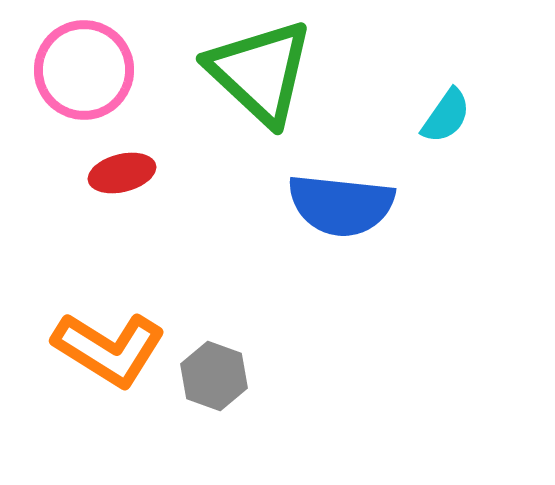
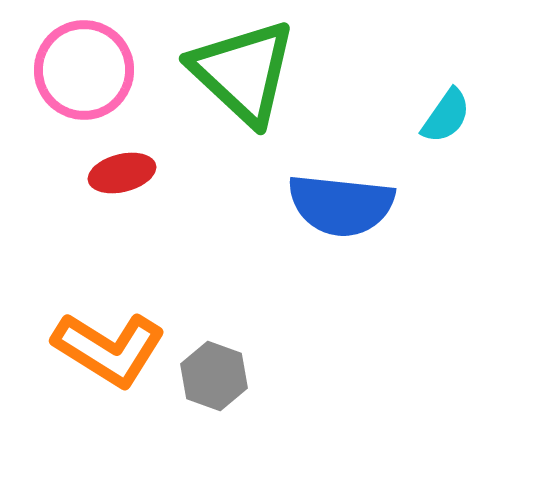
green triangle: moved 17 px left
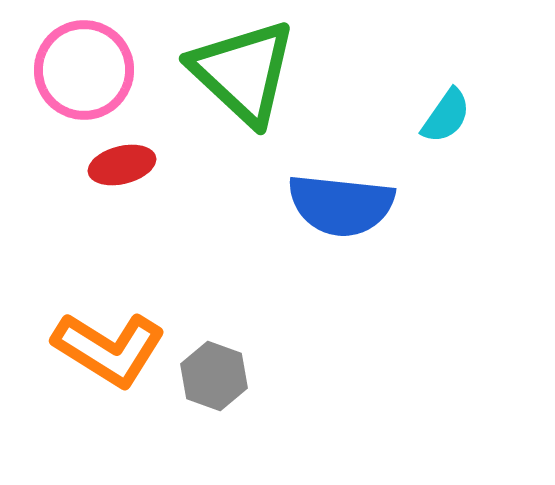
red ellipse: moved 8 px up
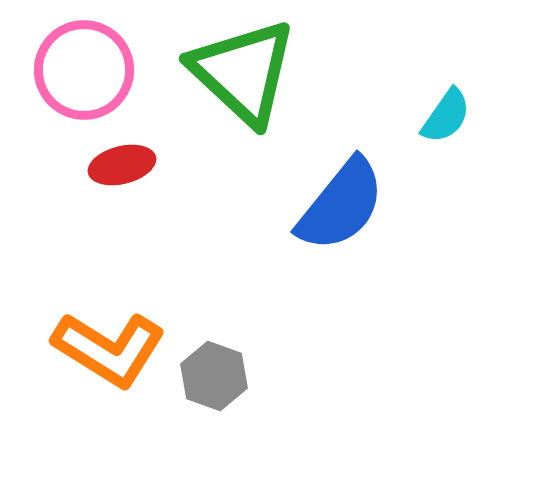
blue semicircle: rotated 57 degrees counterclockwise
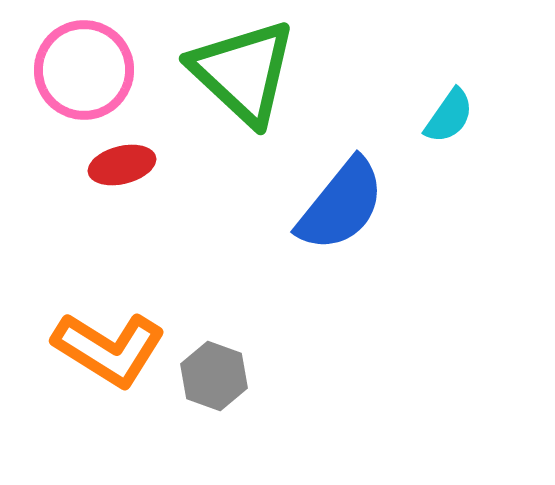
cyan semicircle: moved 3 px right
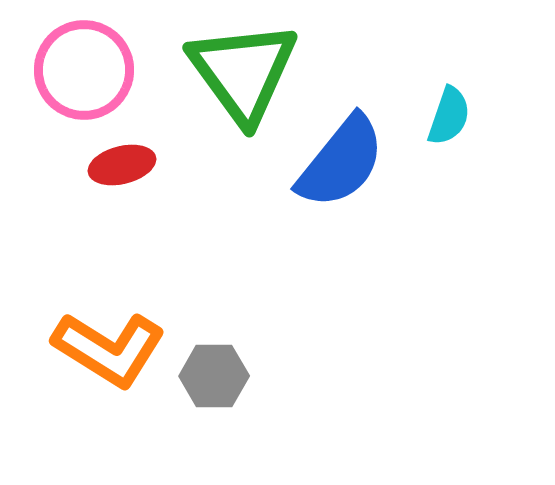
green triangle: rotated 11 degrees clockwise
cyan semicircle: rotated 16 degrees counterclockwise
blue semicircle: moved 43 px up
gray hexagon: rotated 20 degrees counterclockwise
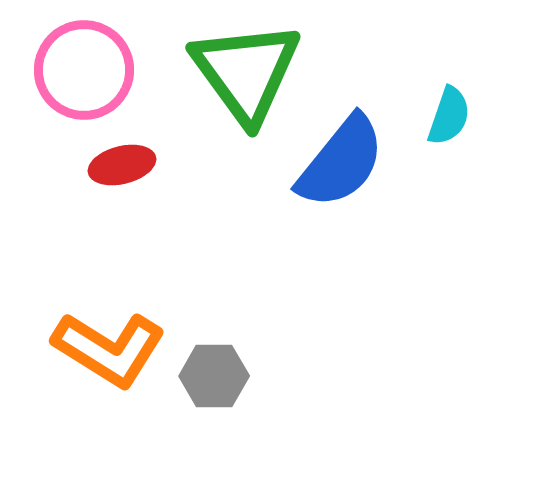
green triangle: moved 3 px right
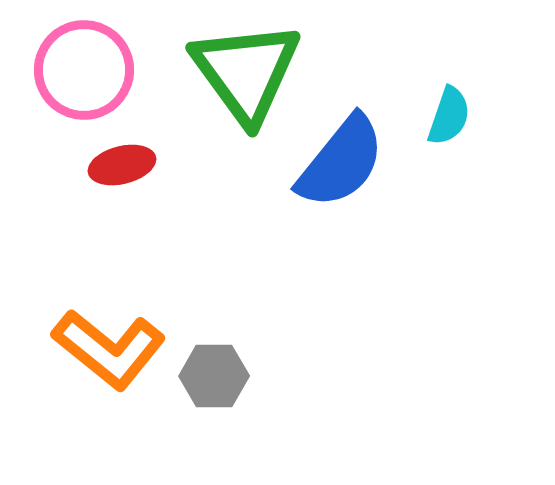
orange L-shape: rotated 7 degrees clockwise
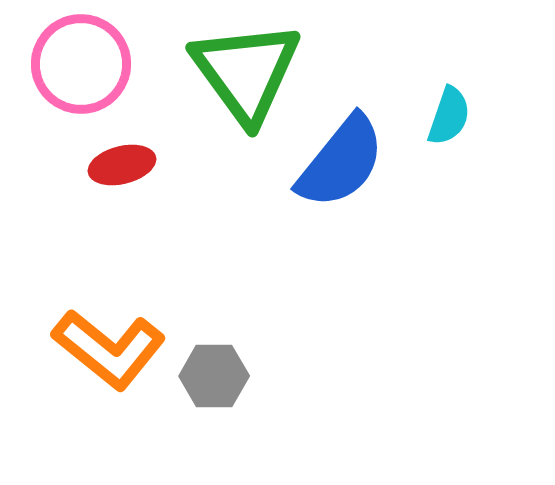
pink circle: moved 3 px left, 6 px up
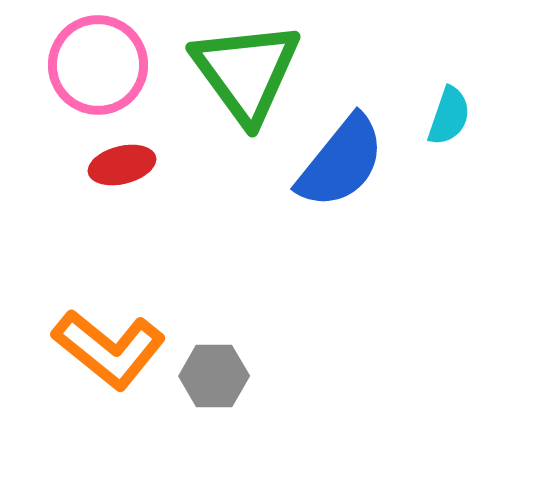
pink circle: moved 17 px right, 1 px down
